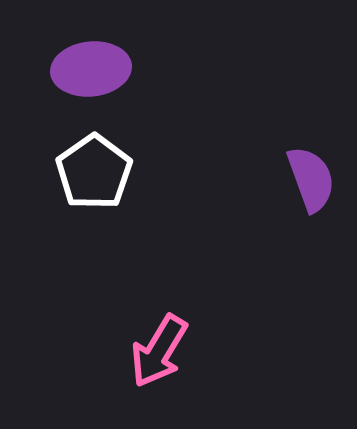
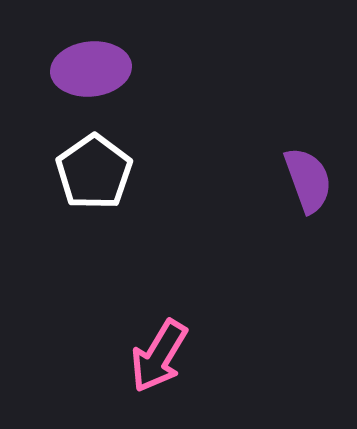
purple semicircle: moved 3 px left, 1 px down
pink arrow: moved 5 px down
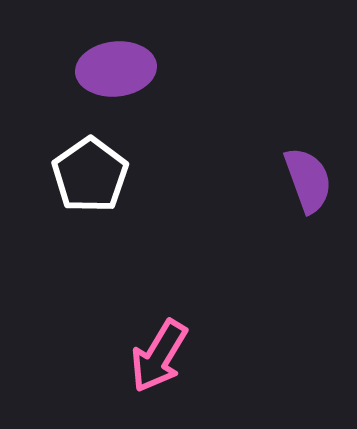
purple ellipse: moved 25 px right
white pentagon: moved 4 px left, 3 px down
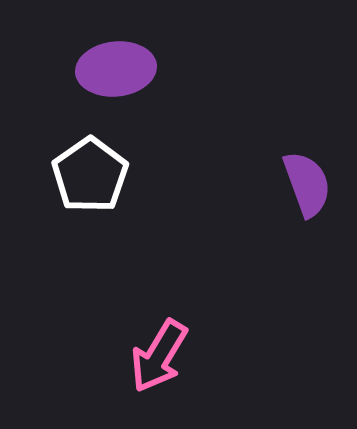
purple semicircle: moved 1 px left, 4 px down
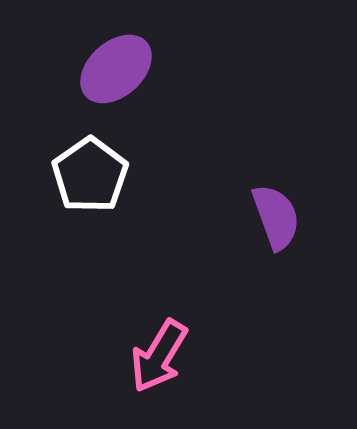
purple ellipse: rotated 36 degrees counterclockwise
purple semicircle: moved 31 px left, 33 px down
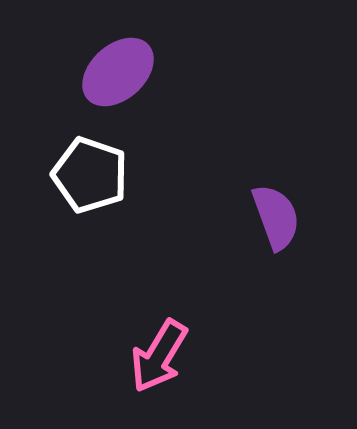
purple ellipse: moved 2 px right, 3 px down
white pentagon: rotated 18 degrees counterclockwise
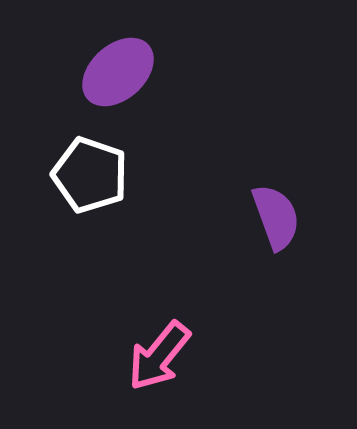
pink arrow: rotated 8 degrees clockwise
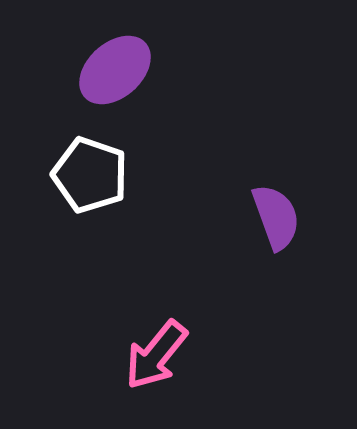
purple ellipse: moved 3 px left, 2 px up
pink arrow: moved 3 px left, 1 px up
